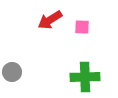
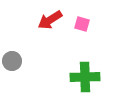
pink square: moved 3 px up; rotated 14 degrees clockwise
gray circle: moved 11 px up
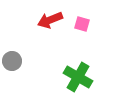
red arrow: rotated 10 degrees clockwise
green cross: moved 7 px left; rotated 32 degrees clockwise
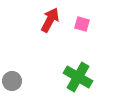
red arrow: rotated 140 degrees clockwise
gray circle: moved 20 px down
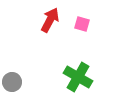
gray circle: moved 1 px down
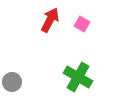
pink square: rotated 14 degrees clockwise
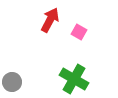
pink square: moved 3 px left, 8 px down
green cross: moved 4 px left, 2 px down
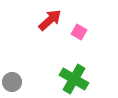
red arrow: rotated 20 degrees clockwise
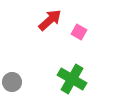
green cross: moved 2 px left
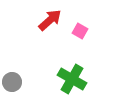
pink square: moved 1 px right, 1 px up
